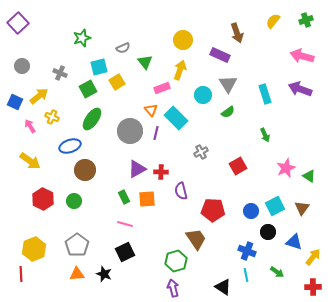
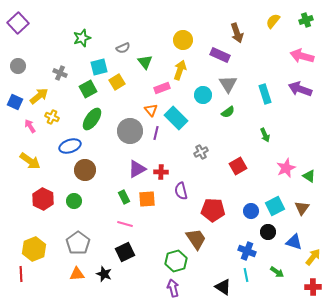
gray circle at (22, 66): moved 4 px left
gray pentagon at (77, 245): moved 1 px right, 2 px up
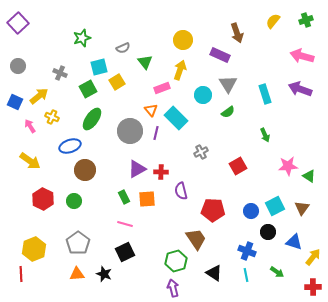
pink star at (286, 168): moved 2 px right, 2 px up; rotated 18 degrees clockwise
black triangle at (223, 287): moved 9 px left, 14 px up
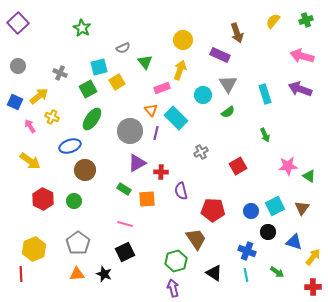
green star at (82, 38): moved 10 px up; rotated 24 degrees counterclockwise
purple triangle at (137, 169): moved 6 px up
green rectangle at (124, 197): moved 8 px up; rotated 32 degrees counterclockwise
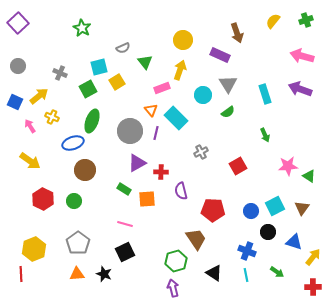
green ellipse at (92, 119): moved 2 px down; rotated 15 degrees counterclockwise
blue ellipse at (70, 146): moved 3 px right, 3 px up
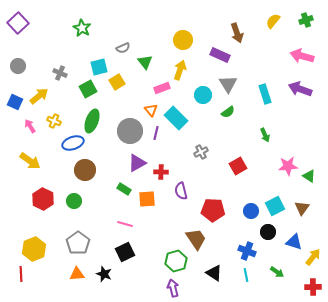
yellow cross at (52, 117): moved 2 px right, 4 px down
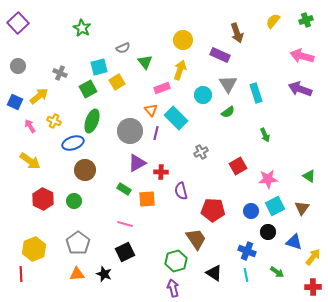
cyan rectangle at (265, 94): moved 9 px left, 1 px up
pink star at (288, 166): moved 20 px left, 13 px down
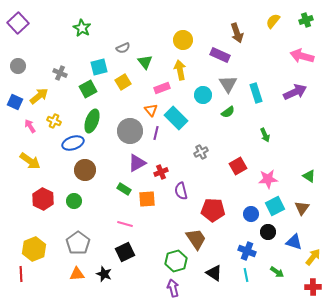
yellow arrow at (180, 70): rotated 30 degrees counterclockwise
yellow square at (117, 82): moved 6 px right
purple arrow at (300, 89): moved 5 px left, 3 px down; rotated 135 degrees clockwise
red cross at (161, 172): rotated 24 degrees counterclockwise
blue circle at (251, 211): moved 3 px down
